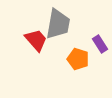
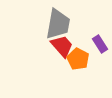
red trapezoid: moved 26 px right, 6 px down
orange pentagon: rotated 10 degrees clockwise
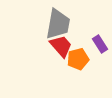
red trapezoid: moved 1 px left
orange pentagon: rotated 30 degrees clockwise
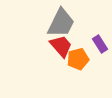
gray trapezoid: moved 3 px right, 1 px up; rotated 16 degrees clockwise
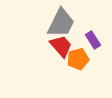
purple rectangle: moved 7 px left, 4 px up
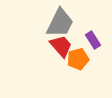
gray trapezoid: moved 1 px left
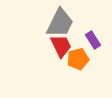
red trapezoid: rotated 15 degrees clockwise
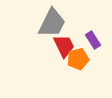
gray trapezoid: moved 8 px left
red trapezoid: moved 3 px right
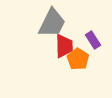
red trapezoid: rotated 25 degrees clockwise
orange pentagon: rotated 25 degrees counterclockwise
